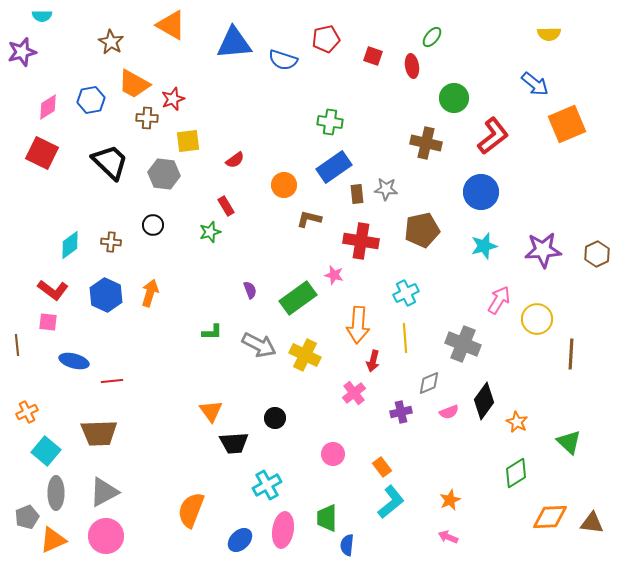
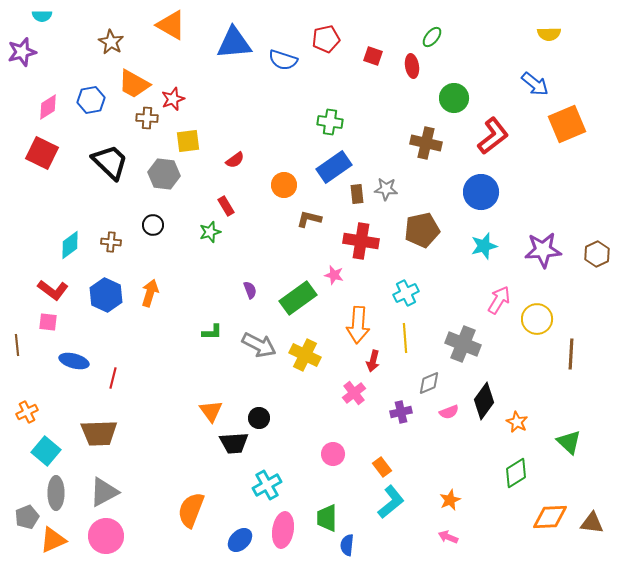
red line at (112, 381): moved 1 px right, 3 px up; rotated 70 degrees counterclockwise
black circle at (275, 418): moved 16 px left
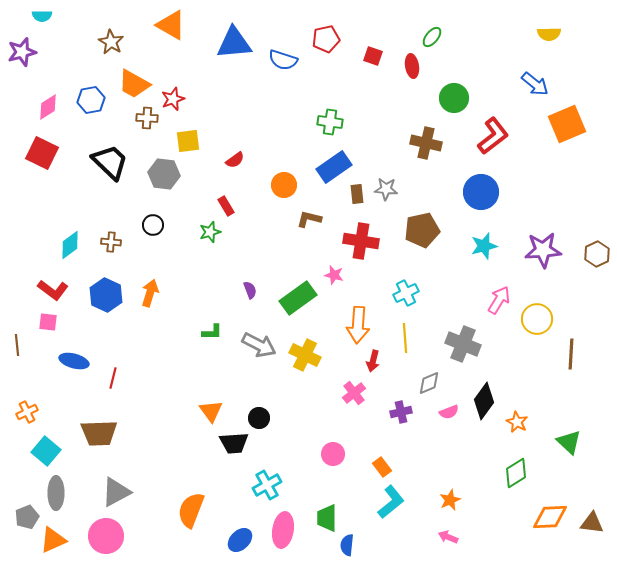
gray triangle at (104, 492): moved 12 px right
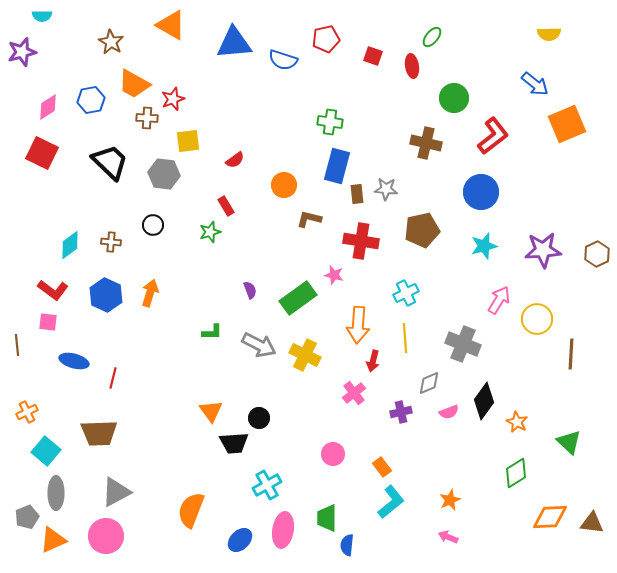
blue rectangle at (334, 167): moved 3 px right, 1 px up; rotated 40 degrees counterclockwise
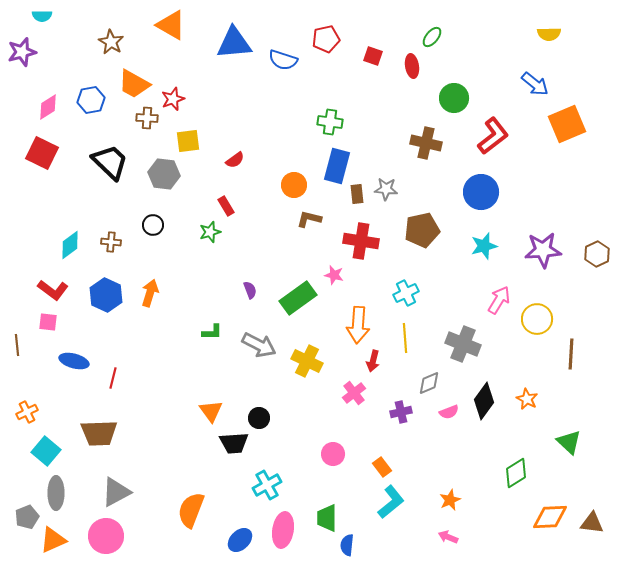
orange circle at (284, 185): moved 10 px right
yellow cross at (305, 355): moved 2 px right, 6 px down
orange star at (517, 422): moved 10 px right, 23 px up
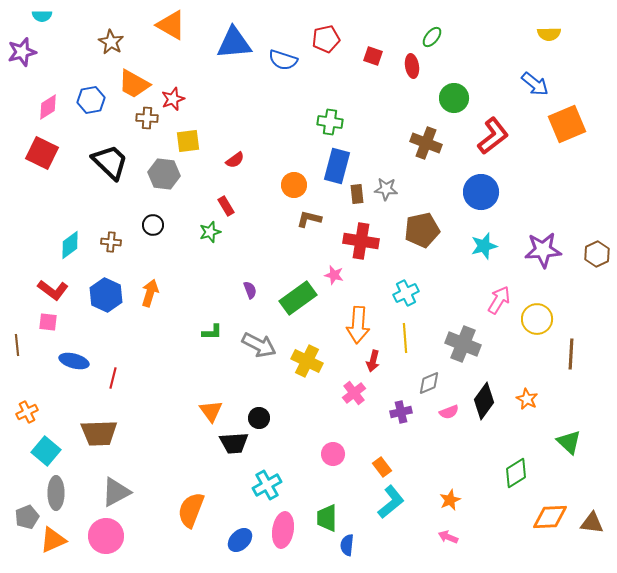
brown cross at (426, 143): rotated 8 degrees clockwise
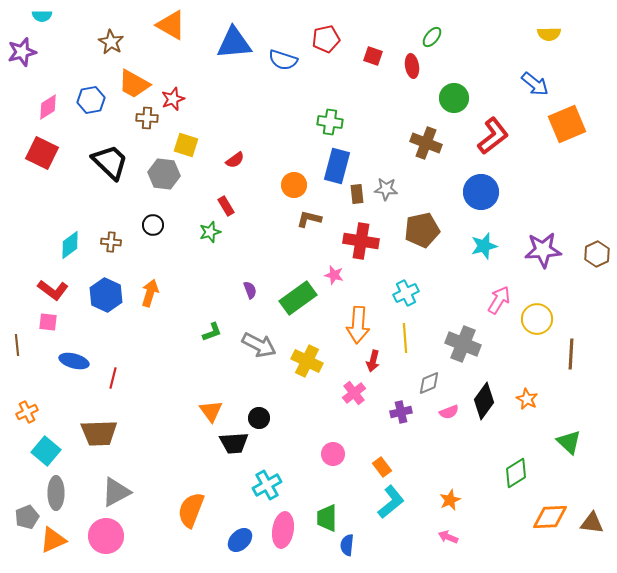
yellow square at (188, 141): moved 2 px left, 4 px down; rotated 25 degrees clockwise
green L-shape at (212, 332): rotated 20 degrees counterclockwise
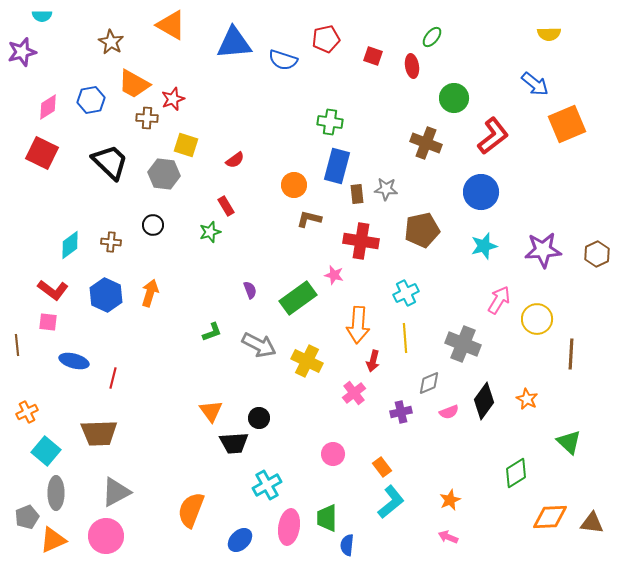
pink ellipse at (283, 530): moved 6 px right, 3 px up
